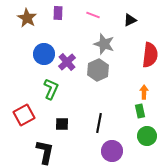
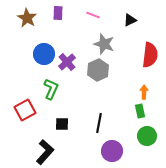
red square: moved 1 px right, 5 px up
black L-shape: rotated 30 degrees clockwise
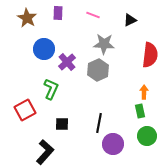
gray star: rotated 15 degrees counterclockwise
blue circle: moved 5 px up
purple circle: moved 1 px right, 7 px up
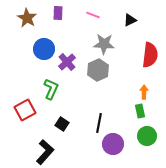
black square: rotated 32 degrees clockwise
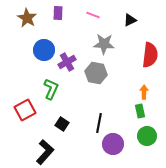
blue circle: moved 1 px down
purple cross: rotated 12 degrees clockwise
gray hexagon: moved 2 px left, 3 px down; rotated 25 degrees counterclockwise
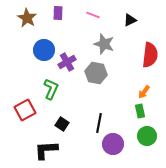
gray star: rotated 15 degrees clockwise
orange arrow: rotated 144 degrees counterclockwise
black L-shape: moved 1 px right, 2 px up; rotated 135 degrees counterclockwise
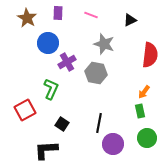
pink line: moved 2 px left
blue circle: moved 4 px right, 7 px up
green circle: moved 2 px down
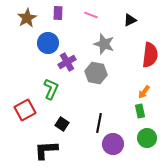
brown star: rotated 12 degrees clockwise
